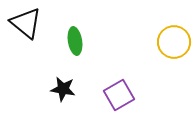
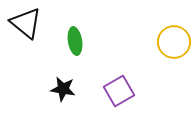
purple square: moved 4 px up
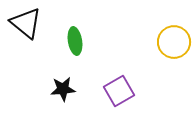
black star: rotated 15 degrees counterclockwise
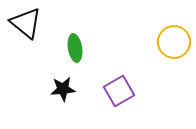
green ellipse: moved 7 px down
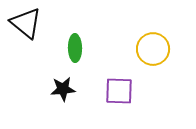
yellow circle: moved 21 px left, 7 px down
green ellipse: rotated 8 degrees clockwise
purple square: rotated 32 degrees clockwise
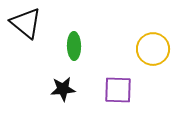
green ellipse: moved 1 px left, 2 px up
purple square: moved 1 px left, 1 px up
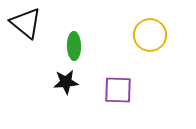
yellow circle: moved 3 px left, 14 px up
black star: moved 3 px right, 7 px up
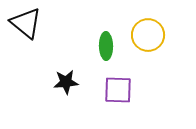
yellow circle: moved 2 px left
green ellipse: moved 32 px right
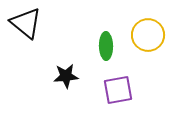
black star: moved 6 px up
purple square: rotated 12 degrees counterclockwise
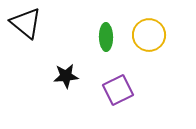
yellow circle: moved 1 px right
green ellipse: moved 9 px up
purple square: rotated 16 degrees counterclockwise
